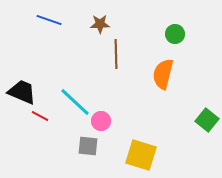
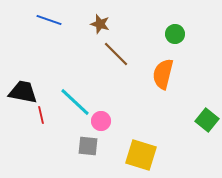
brown star: rotated 18 degrees clockwise
brown line: rotated 44 degrees counterclockwise
black trapezoid: moved 1 px right; rotated 12 degrees counterclockwise
red line: moved 1 px right, 1 px up; rotated 48 degrees clockwise
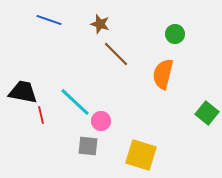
green square: moved 7 px up
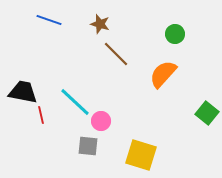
orange semicircle: rotated 28 degrees clockwise
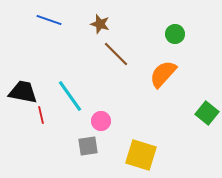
cyan line: moved 5 px left, 6 px up; rotated 12 degrees clockwise
gray square: rotated 15 degrees counterclockwise
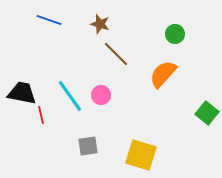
black trapezoid: moved 1 px left, 1 px down
pink circle: moved 26 px up
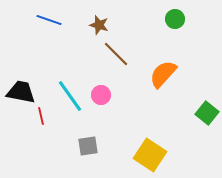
brown star: moved 1 px left, 1 px down
green circle: moved 15 px up
black trapezoid: moved 1 px left, 1 px up
red line: moved 1 px down
yellow square: moved 9 px right; rotated 16 degrees clockwise
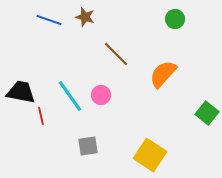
brown star: moved 14 px left, 8 px up
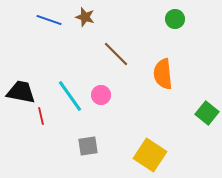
orange semicircle: rotated 48 degrees counterclockwise
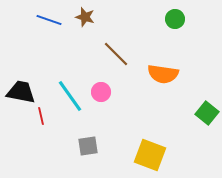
orange semicircle: rotated 76 degrees counterclockwise
pink circle: moved 3 px up
yellow square: rotated 12 degrees counterclockwise
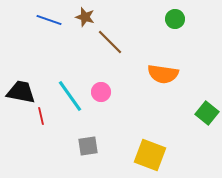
brown line: moved 6 px left, 12 px up
